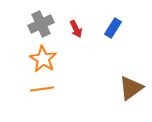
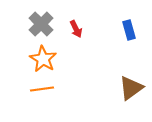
gray cross: rotated 20 degrees counterclockwise
blue rectangle: moved 16 px right, 2 px down; rotated 48 degrees counterclockwise
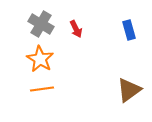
gray cross: rotated 15 degrees counterclockwise
orange star: moved 3 px left
brown triangle: moved 2 px left, 2 px down
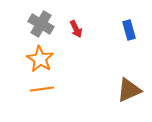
brown triangle: rotated 12 degrees clockwise
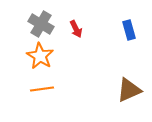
orange star: moved 3 px up
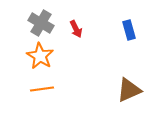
gray cross: moved 1 px up
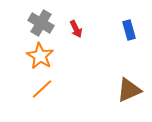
orange line: rotated 35 degrees counterclockwise
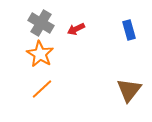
red arrow: rotated 90 degrees clockwise
orange star: moved 2 px up
brown triangle: rotated 28 degrees counterclockwise
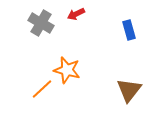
red arrow: moved 15 px up
orange star: moved 27 px right, 16 px down; rotated 16 degrees counterclockwise
